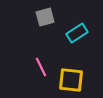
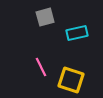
cyan rectangle: rotated 20 degrees clockwise
yellow square: rotated 12 degrees clockwise
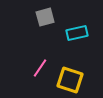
pink line: moved 1 px left, 1 px down; rotated 60 degrees clockwise
yellow square: moved 1 px left
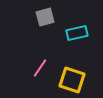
yellow square: moved 2 px right
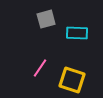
gray square: moved 1 px right, 2 px down
cyan rectangle: rotated 15 degrees clockwise
